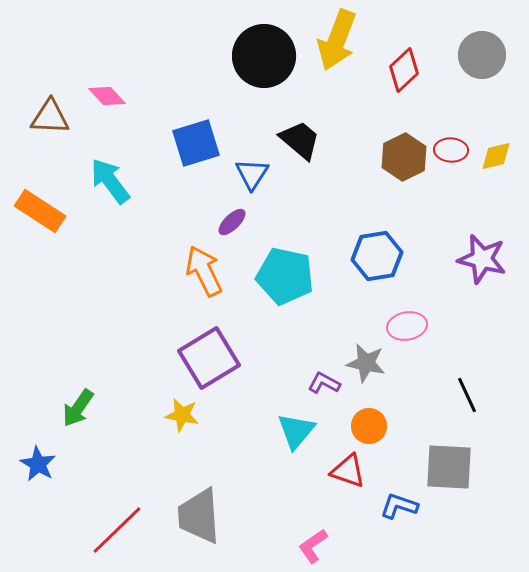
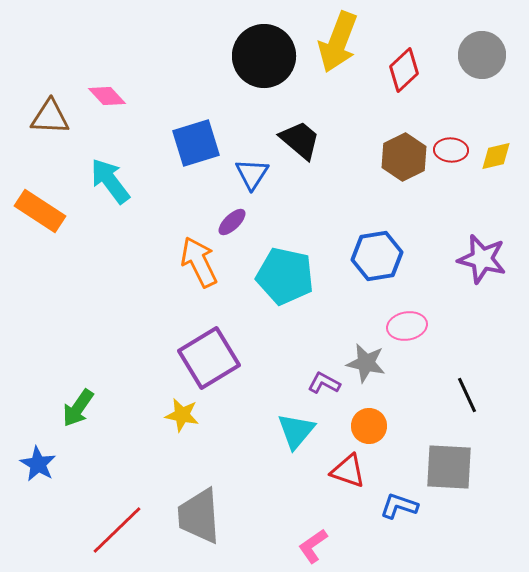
yellow arrow: moved 1 px right, 2 px down
orange arrow: moved 5 px left, 9 px up
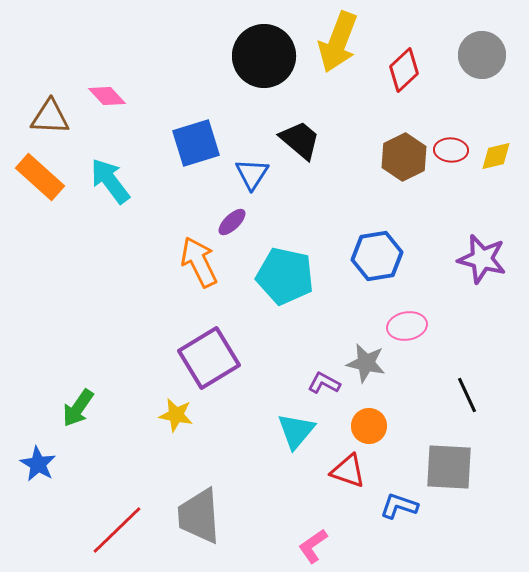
orange rectangle: moved 34 px up; rotated 9 degrees clockwise
yellow star: moved 6 px left
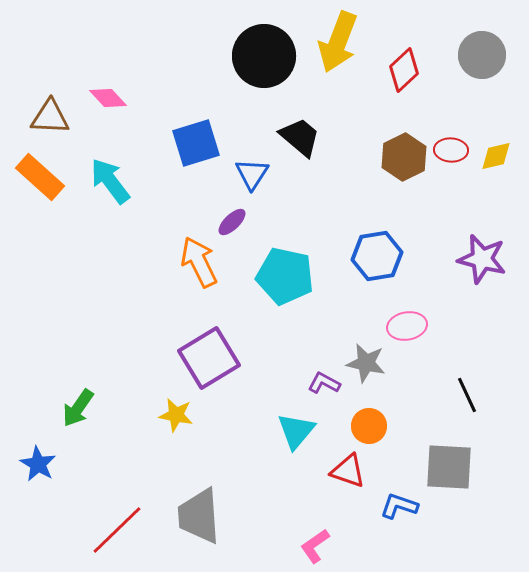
pink diamond: moved 1 px right, 2 px down
black trapezoid: moved 3 px up
pink L-shape: moved 2 px right
